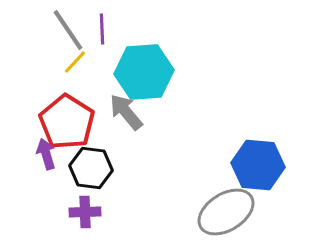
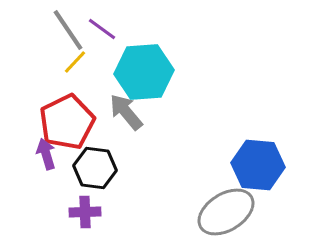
purple line: rotated 52 degrees counterclockwise
red pentagon: rotated 14 degrees clockwise
black hexagon: moved 4 px right
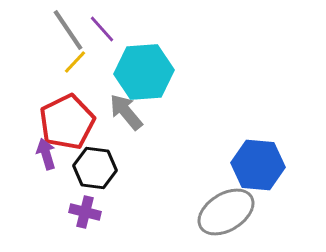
purple line: rotated 12 degrees clockwise
purple cross: rotated 16 degrees clockwise
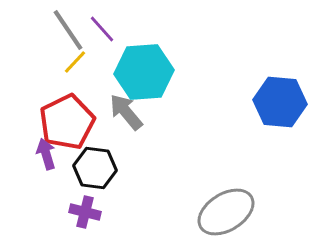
blue hexagon: moved 22 px right, 63 px up
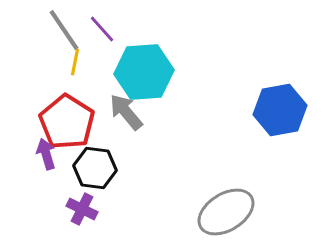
gray line: moved 4 px left
yellow line: rotated 32 degrees counterclockwise
blue hexagon: moved 8 px down; rotated 15 degrees counterclockwise
red pentagon: rotated 14 degrees counterclockwise
purple cross: moved 3 px left, 3 px up; rotated 12 degrees clockwise
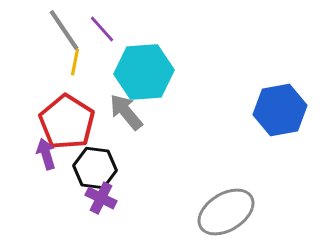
purple cross: moved 19 px right, 11 px up
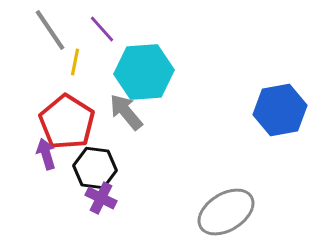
gray line: moved 14 px left
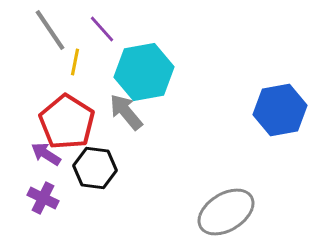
cyan hexagon: rotated 6 degrees counterclockwise
purple arrow: rotated 40 degrees counterclockwise
purple cross: moved 58 px left
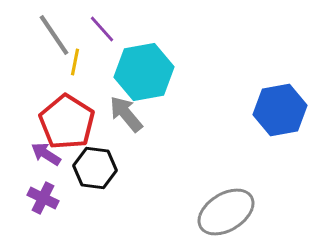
gray line: moved 4 px right, 5 px down
gray arrow: moved 2 px down
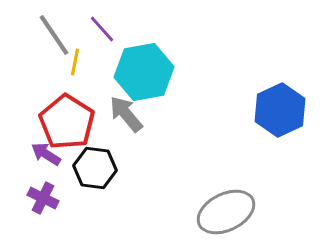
blue hexagon: rotated 15 degrees counterclockwise
gray ellipse: rotated 6 degrees clockwise
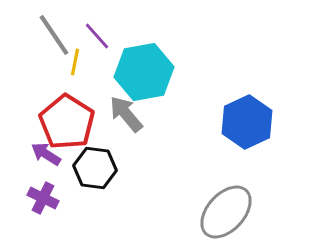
purple line: moved 5 px left, 7 px down
blue hexagon: moved 33 px left, 12 px down
gray ellipse: rotated 22 degrees counterclockwise
